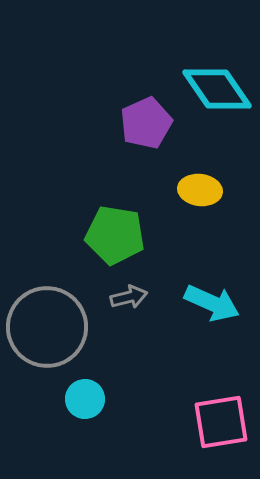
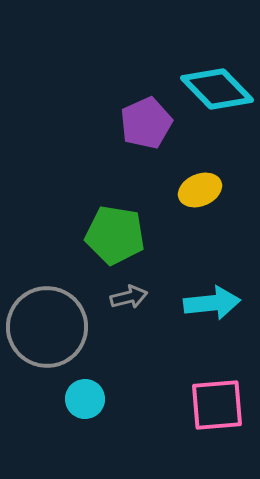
cyan diamond: rotated 10 degrees counterclockwise
yellow ellipse: rotated 30 degrees counterclockwise
cyan arrow: rotated 30 degrees counterclockwise
pink square: moved 4 px left, 17 px up; rotated 4 degrees clockwise
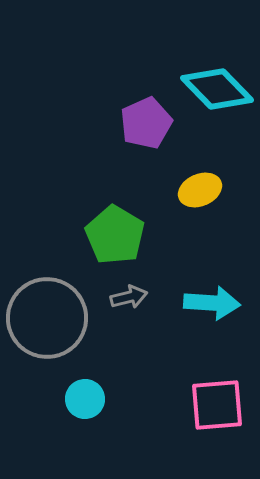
green pentagon: rotated 22 degrees clockwise
cyan arrow: rotated 10 degrees clockwise
gray circle: moved 9 px up
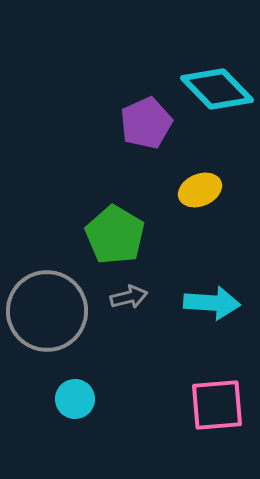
gray circle: moved 7 px up
cyan circle: moved 10 px left
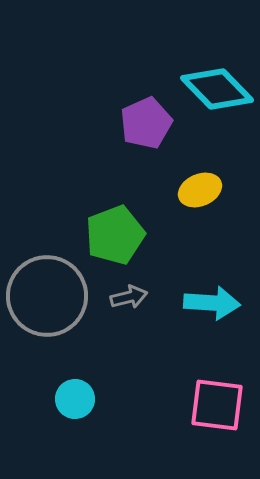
green pentagon: rotated 20 degrees clockwise
gray circle: moved 15 px up
pink square: rotated 12 degrees clockwise
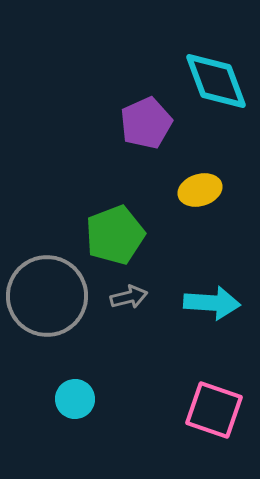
cyan diamond: moved 1 px left, 8 px up; rotated 24 degrees clockwise
yellow ellipse: rotated 6 degrees clockwise
pink square: moved 3 px left, 5 px down; rotated 12 degrees clockwise
